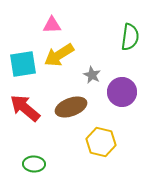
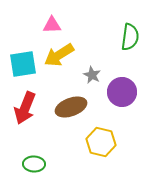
red arrow: rotated 108 degrees counterclockwise
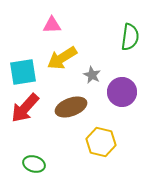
yellow arrow: moved 3 px right, 3 px down
cyan square: moved 8 px down
red arrow: rotated 20 degrees clockwise
green ellipse: rotated 15 degrees clockwise
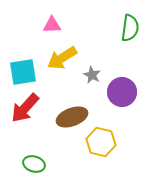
green semicircle: moved 9 px up
brown ellipse: moved 1 px right, 10 px down
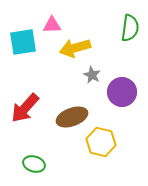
yellow arrow: moved 13 px right, 10 px up; rotated 16 degrees clockwise
cyan square: moved 30 px up
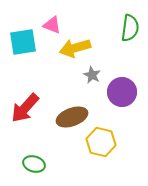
pink triangle: rotated 24 degrees clockwise
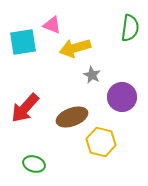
purple circle: moved 5 px down
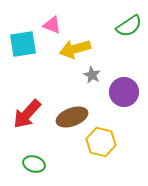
green semicircle: moved 1 px left, 2 px up; rotated 48 degrees clockwise
cyan square: moved 2 px down
yellow arrow: moved 1 px down
purple circle: moved 2 px right, 5 px up
red arrow: moved 2 px right, 6 px down
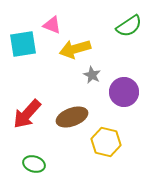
yellow hexagon: moved 5 px right
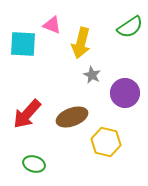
green semicircle: moved 1 px right, 1 px down
cyan square: rotated 12 degrees clockwise
yellow arrow: moved 6 px right, 6 px up; rotated 60 degrees counterclockwise
purple circle: moved 1 px right, 1 px down
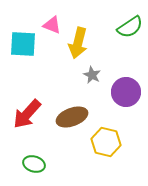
yellow arrow: moved 3 px left
purple circle: moved 1 px right, 1 px up
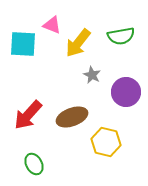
green semicircle: moved 9 px left, 9 px down; rotated 24 degrees clockwise
yellow arrow: rotated 24 degrees clockwise
red arrow: moved 1 px right, 1 px down
green ellipse: rotated 45 degrees clockwise
